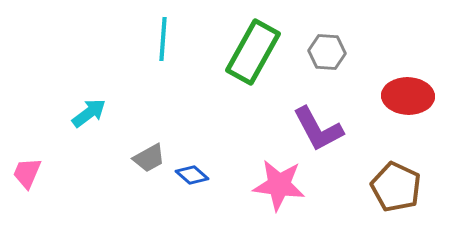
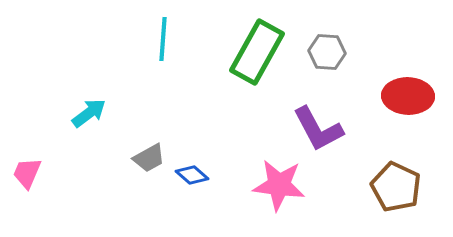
green rectangle: moved 4 px right
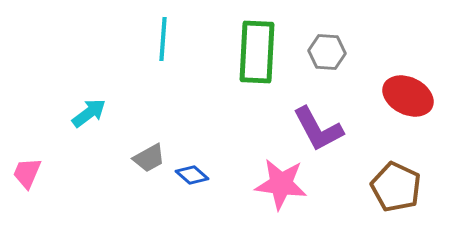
green rectangle: rotated 26 degrees counterclockwise
red ellipse: rotated 24 degrees clockwise
pink star: moved 2 px right, 1 px up
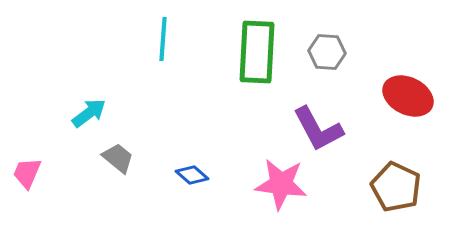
gray trapezoid: moved 31 px left; rotated 112 degrees counterclockwise
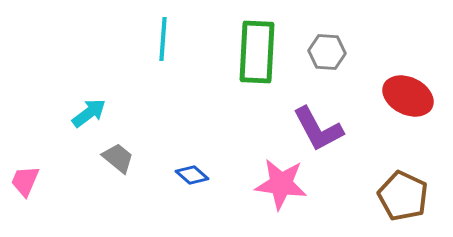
pink trapezoid: moved 2 px left, 8 px down
brown pentagon: moved 7 px right, 9 px down
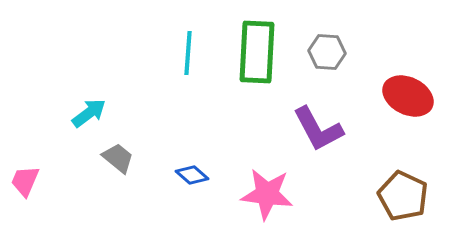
cyan line: moved 25 px right, 14 px down
pink star: moved 14 px left, 10 px down
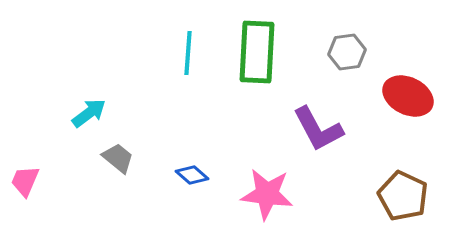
gray hexagon: moved 20 px right; rotated 12 degrees counterclockwise
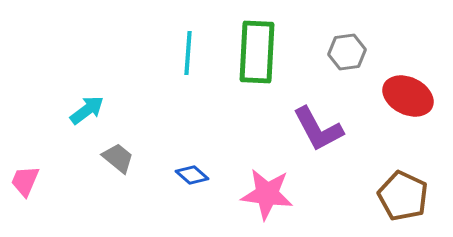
cyan arrow: moved 2 px left, 3 px up
